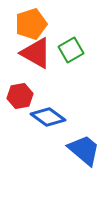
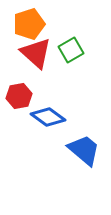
orange pentagon: moved 2 px left
red triangle: rotated 12 degrees clockwise
red hexagon: moved 1 px left
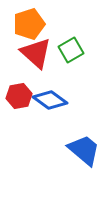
blue diamond: moved 2 px right, 17 px up
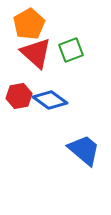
orange pentagon: rotated 12 degrees counterclockwise
green square: rotated 10 degrees clockwise
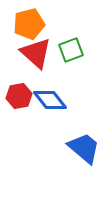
orange pentagon: rotated 16 degrees clockwise
blue diamond: rotated 16 degrees clockwise
blue trapezoid: moved 2 px up
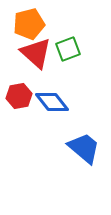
green square: moved 3 px left, 1 px up
blue diamond: moved 2 px right, 2 px down
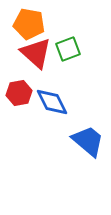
orange pentagon: rotated 24 degrees clockwise
red hexagon: moved 3 px up
blue diamond: rotated 12 degrees clockwise
blue trapezoid: moved 4 px right, 7 px up
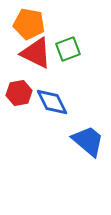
red triangle: rotated 16 degrees counterclockwise
